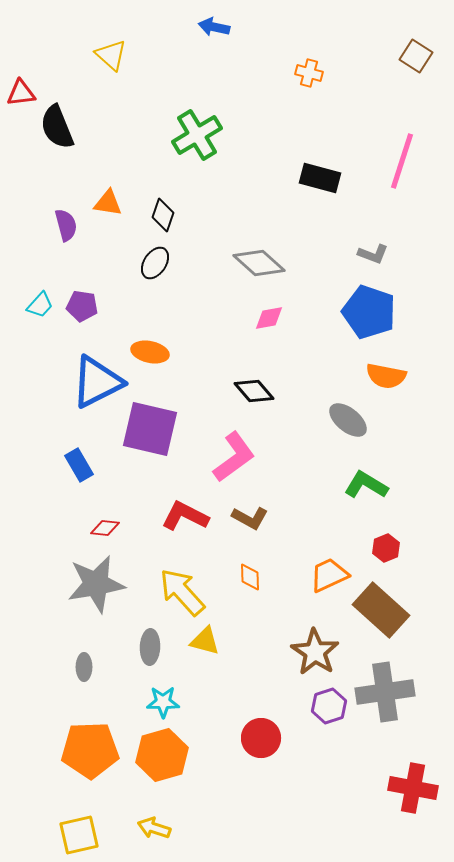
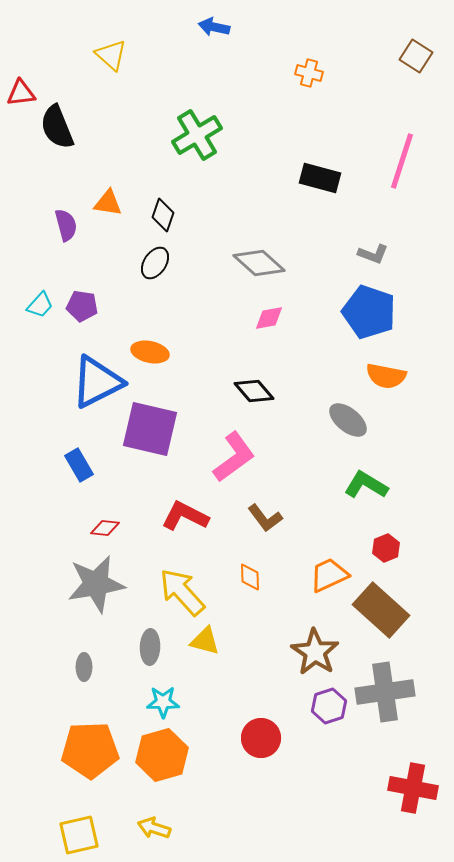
brown L-shape at (250, 518): moved 15 px right; rotated 24 degrees clockwise
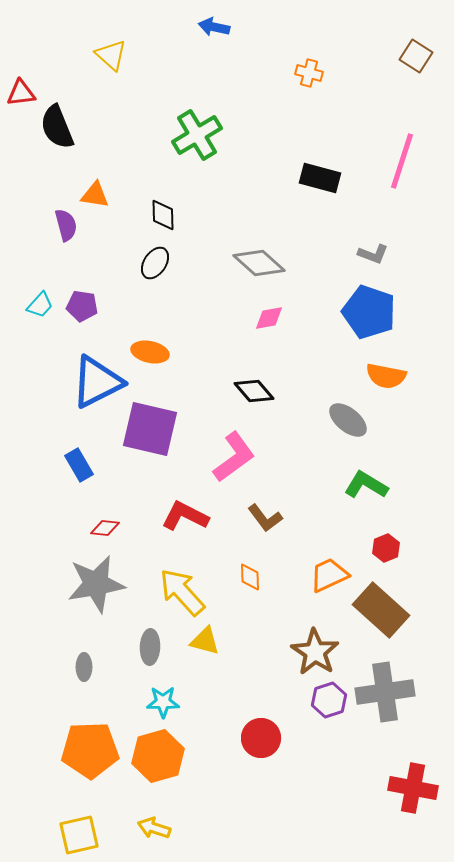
orange triangle at (108, 203): moved 13 px left, 8 px up
black diamond at (163, 215): rotated 20 degrees counterclockwise
purple hexagon at (329, 706): moved 6 px up
orange hexagon at (162, 755): moved 4 px left, 1 px down
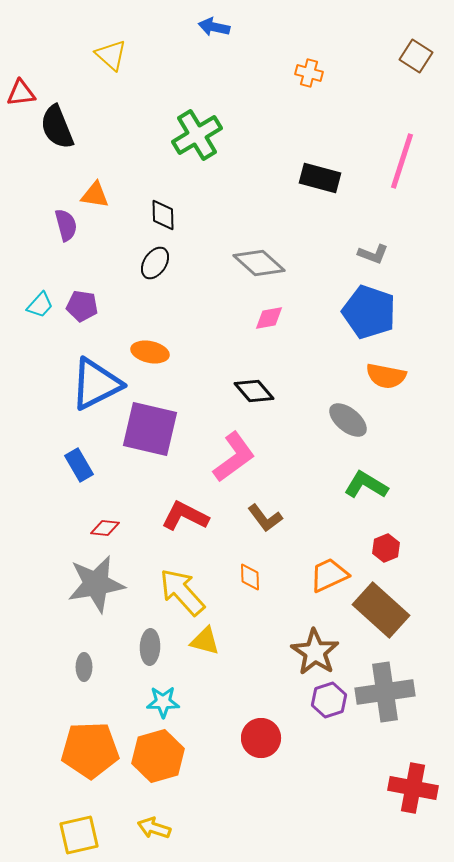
blue triangle at (97, 382): moved 1 px left, 2 px down
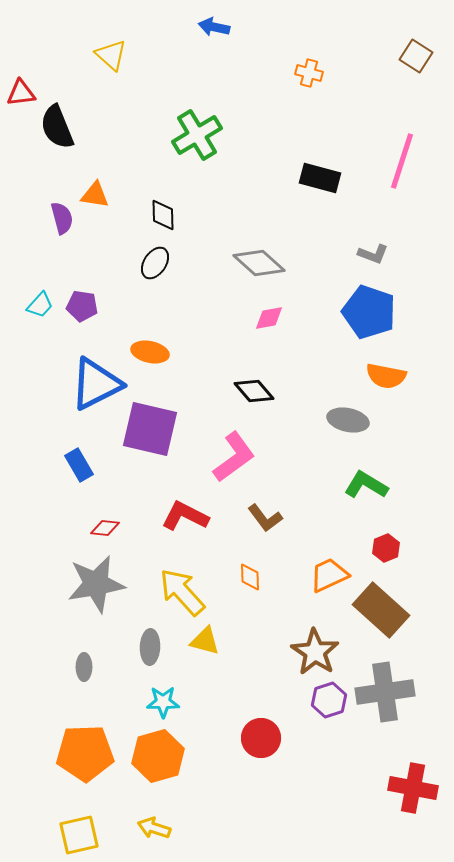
purple semicircle at (66, 225): moved 4 px left, 7 px up
gray ellipse at (348, 420): rotated 27 degrees counterclockwise
orange pentagon at (90, 750): moved 5 px left, 3 px down
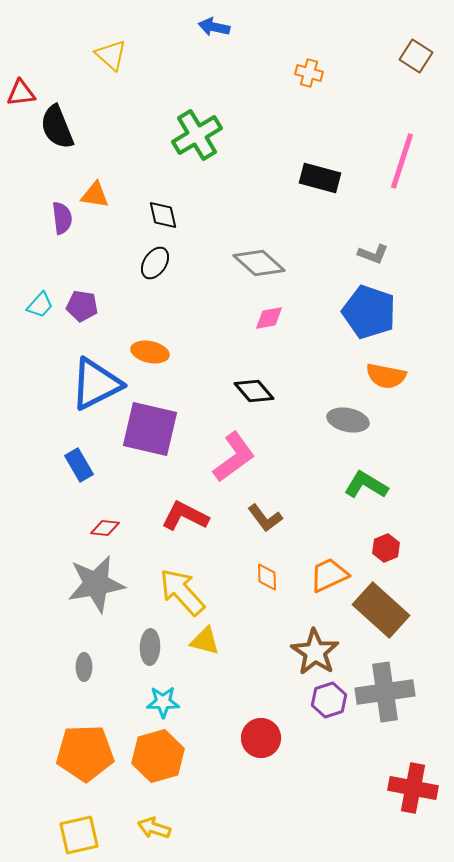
black diamond at (163, 215): rotated 12 degrees counterclockwise
purple semicircle at (62, 218): rotated 8 degrees clockwise
orange diamond at (250, 577): moved 17 px right
